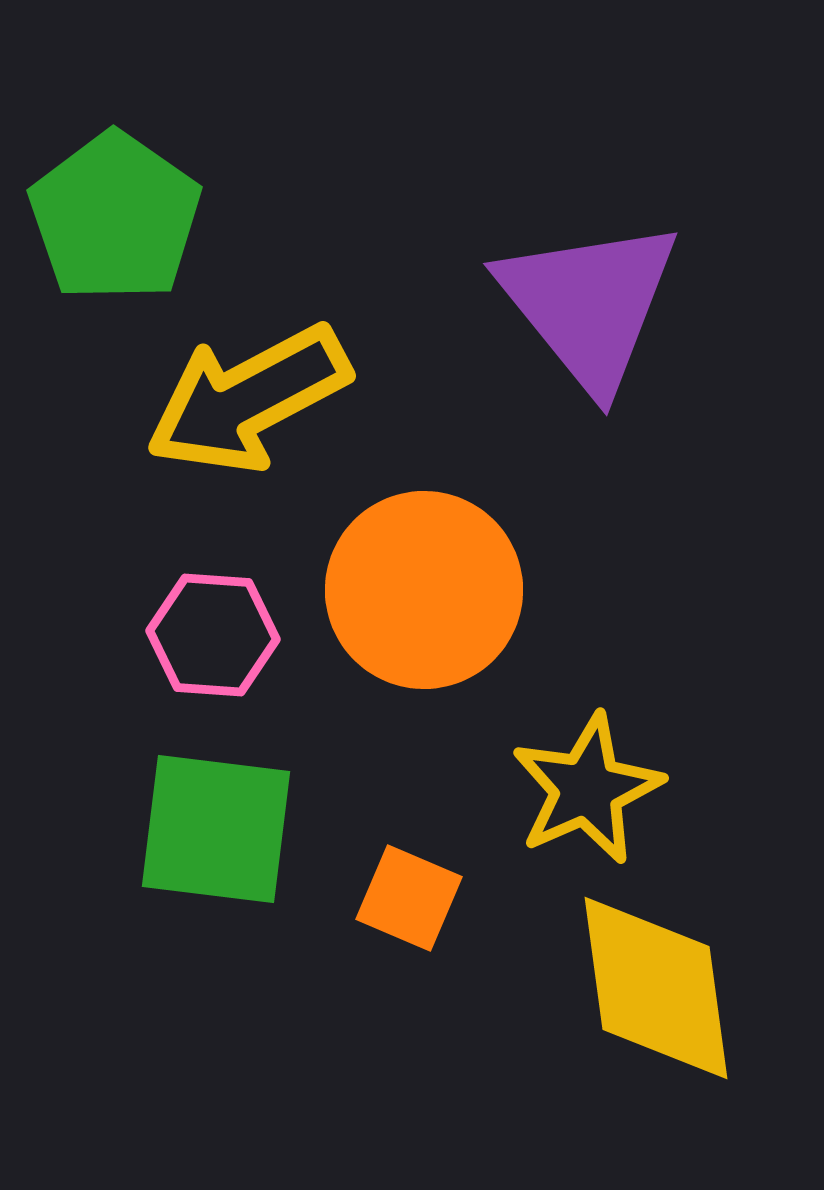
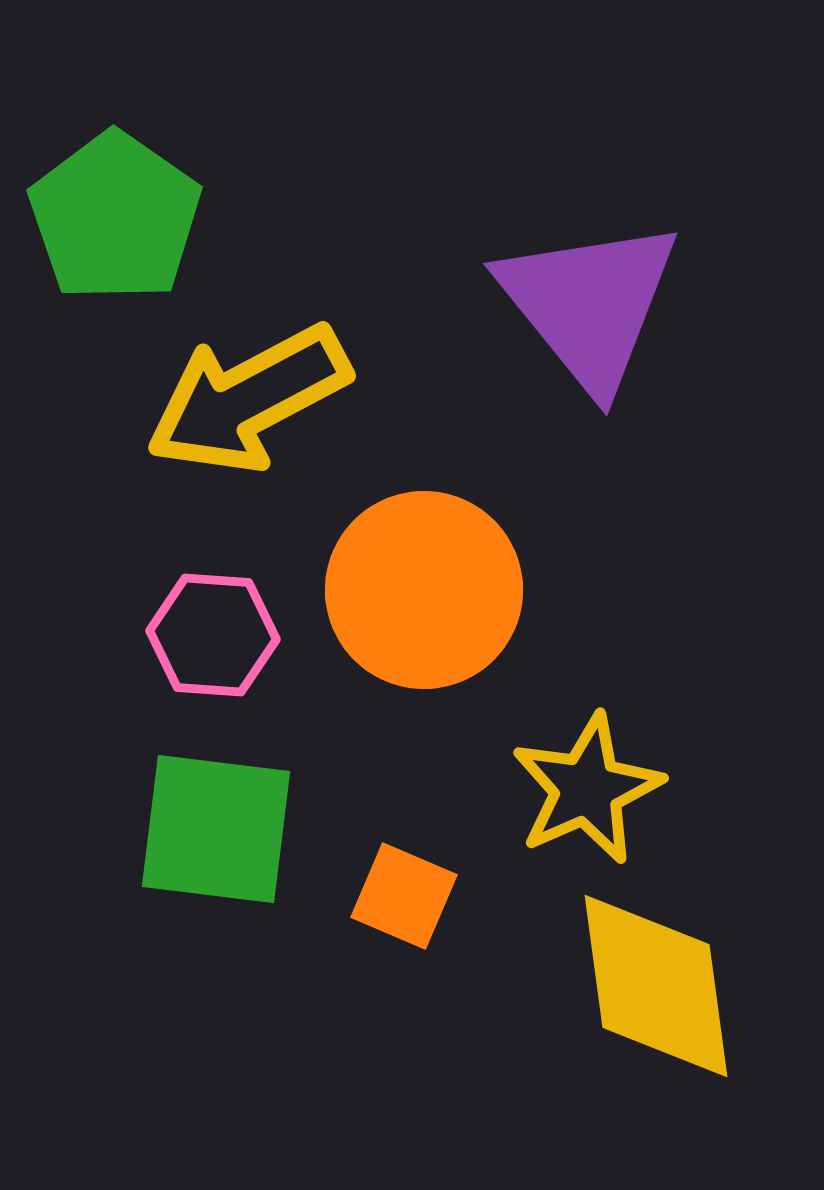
orange square: moved 5 px left, 2 px up
yellow diamond: moved 2 px up
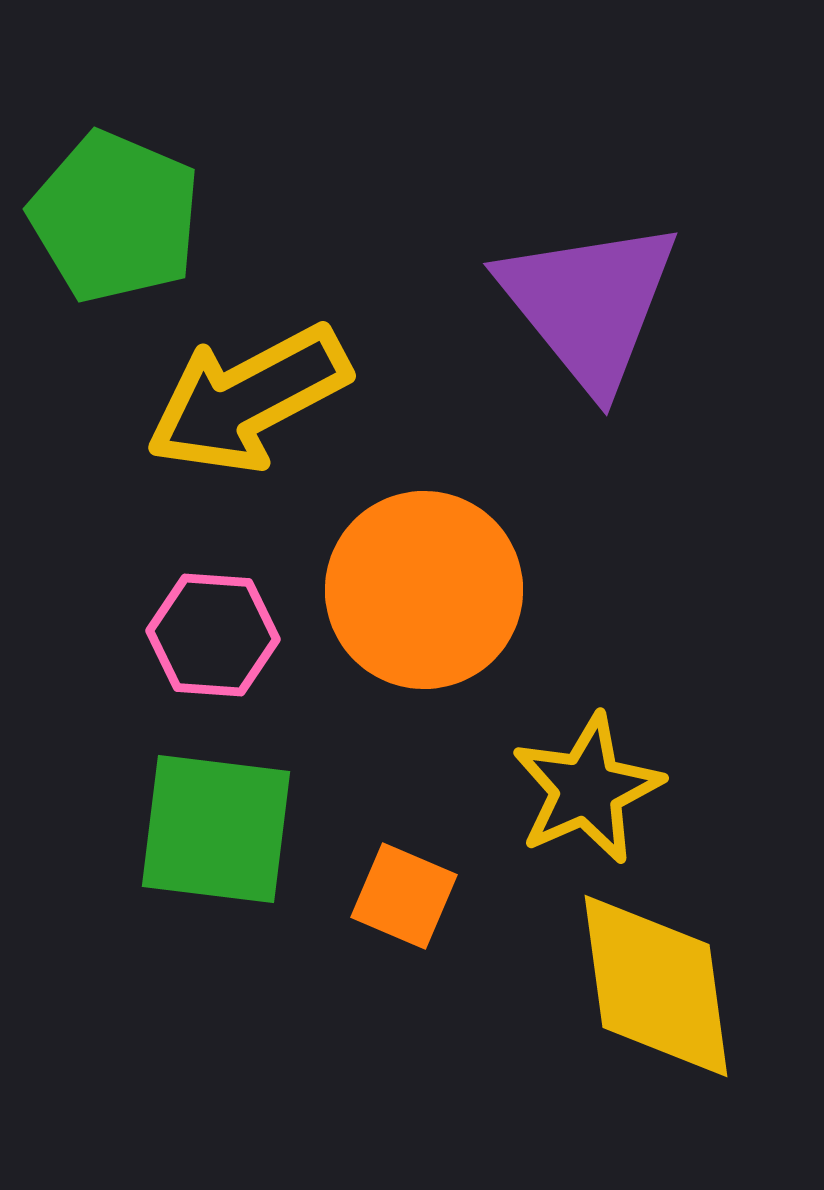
green pentagon: rotated 12 degrees counterclockwise
